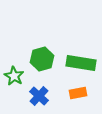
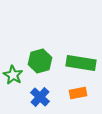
green hexagon: moved 2 px left, 2 px down
green star: moved 1 px left, 1 px up
blue cross: moved 1 px right, 1 px down
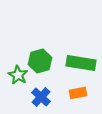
green star: moved 5 px right
blue cross: moved 1 px right
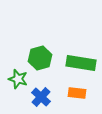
green hexagon: moved 3 px up
green star: moved 4 px down; rotated 12 degrees counterclockwise
orange rectangle: moved 1 px left; rotated 18 degrees clockwise
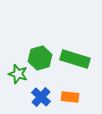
green rectangle: moved 6 px left, 4 px up; rotated 8 degrees clockwise
green star: moved 5 px up
orange rectangle: moved 7 px left, 4 px down
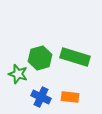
green rectangle: moved 2 px up
blue cross: rotated 18 degrees counterclockwise
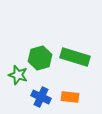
green star: moved 1 px down
